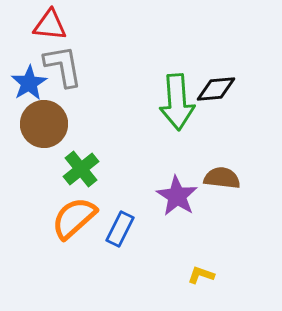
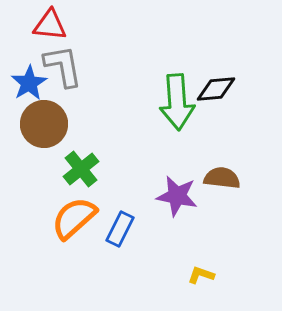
purple star: rotated 21 degrees counterclockwise
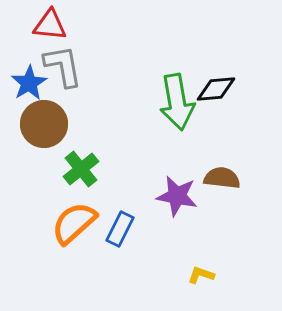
green arrow: rotated 6 degrees counterclockwise
orange semicircle: moved 5 px down
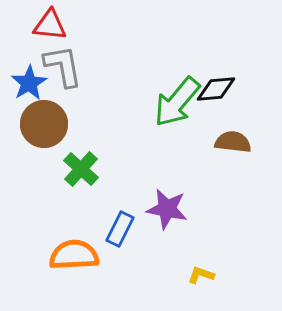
green arrow: rotated 50 degrees clockwise
green cross: rotated 9 degrees counterclockwise
brown semicircle: moved 11 px right, 36 px up
purple star: moved 10 px left, 13 px down
orange semicircle: moved 32 px down; rotated 39 degrees clockwise
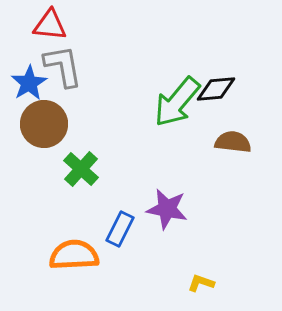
yellow L-shape: moved 8 px down
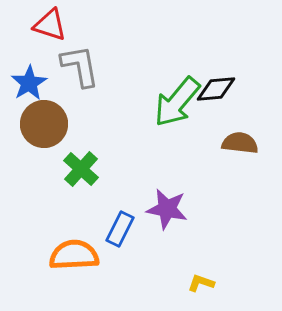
red triangle: rotated 12 degrees clockwise
gray L-shape: moved 17 px right
brown semicircle: moved 7 px right, 1 px down
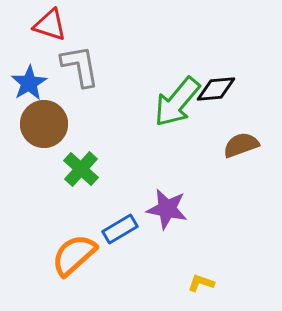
brown semicircle: moved 1 px right, 2 px down; rotated 27 degrees counterclockwise
blue rectangle: rotated 32 degrees clockwise
orange semicircle: rotated 39 degrees counterclockwise
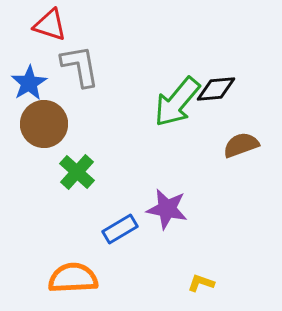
green cross: moved 4 px left, 3 px down
orange semicircle: moved 1 px left, 23 px down; rotated 39 degrees clockwise
